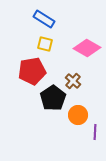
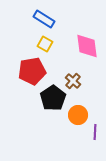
yellow square: rotated 14 degrees clockwise
pink diamond: moved 2 px up; rotated 52 degrees clockwise
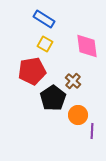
purple line: moved 3 px left, 1 px up
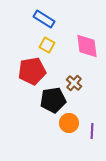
yellow square: moved 2 px right, 1 px down
brown cross: moved 1 px right, 2 px down
black pentagon: moved 2 px down; rotated 25 degrees clockwise
orange circle: moved 9 px left, 8 px down
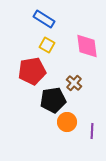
orange circle: moved 2 px left, 1 px up
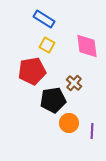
orange circle: moved 2 px right, 1 px down
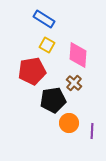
pink diamond: moved 9 px left, 9 px down; rotated 12 degrees clockwise
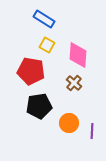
red pentagon: moved 1 px left; rotated 20 degrees clockwise
black pentagon: moved 14 px left, 6 px down
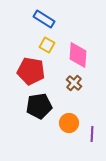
purple line: moved 3 px down
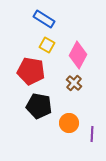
pink diamond: rotated 24 degrees clockwise
black pentagon: rotated 20 degrees clockwise
